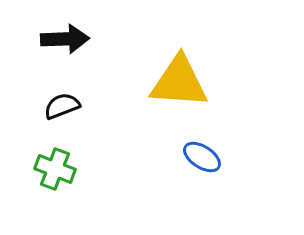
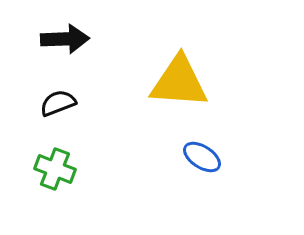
black semicircle: moved 4 px left, 3 px up
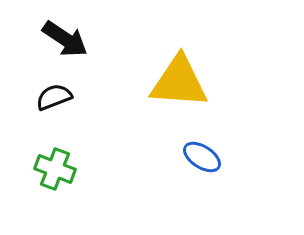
black arrow: rotated 36 degrees clockwise
black semicircle: moved 4 px left, 6 px up
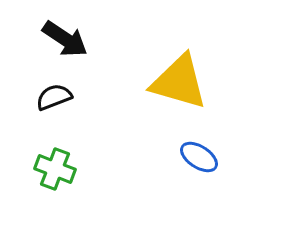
yellow triangle: rotated 12 degrees clockwise
blue ellipse: moved 3 px left
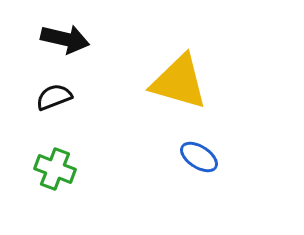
black arrow: rotated 21 degrees counterclockwise
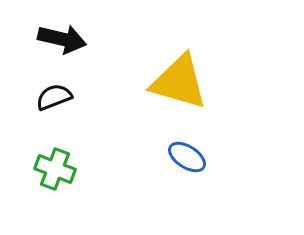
black arrow: moved 3 px left
blue ellipse: moved 12 px left
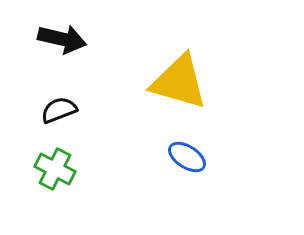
black semicircle: moved 5 px right, 13 px down
green cross: rotated 6 degrees clockwise
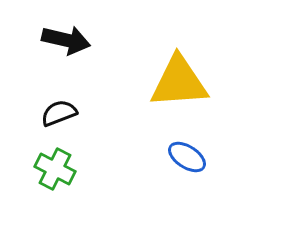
black arrow: moved 4 px right, 1 px down
yellow triangle: rotated 20 degrees counterclockwise
black semicircle: moved 3 px down
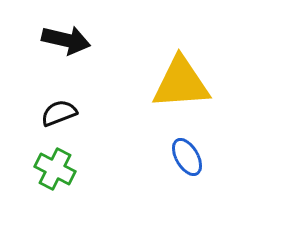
yellow triangle: moved 2 px right, 1 px down
blue ellipse: rotated 27 degrees clockwise
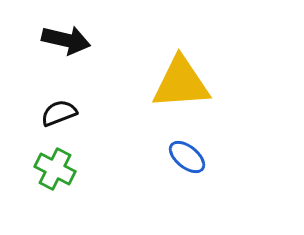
blue ellipse: rotated 21 degrees counterclockwise
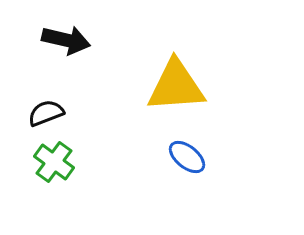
yellow triangle: moved 5 px left, 3 px down
black semicircle: moved 13 px left
green cross: moved 1 px left, 7 px up; rotated 9 degrees clockwise
